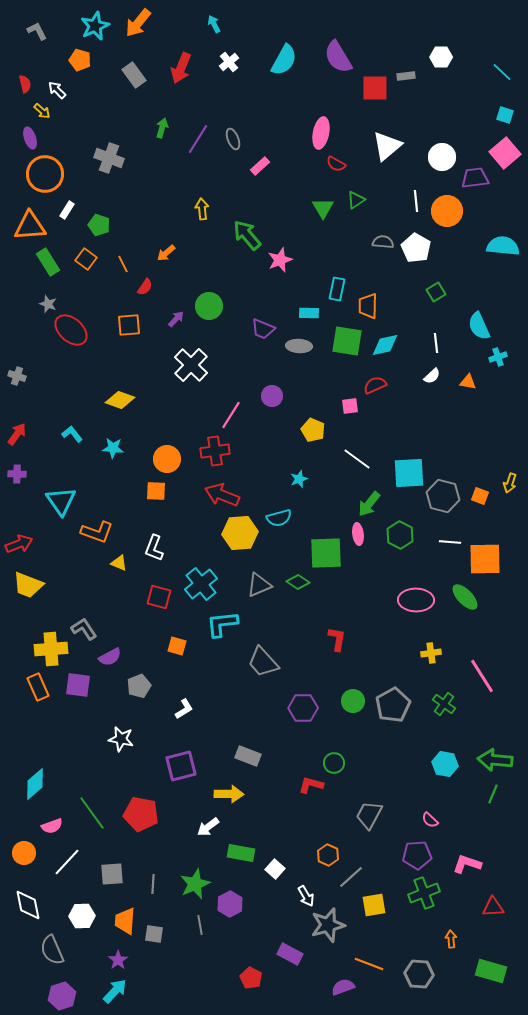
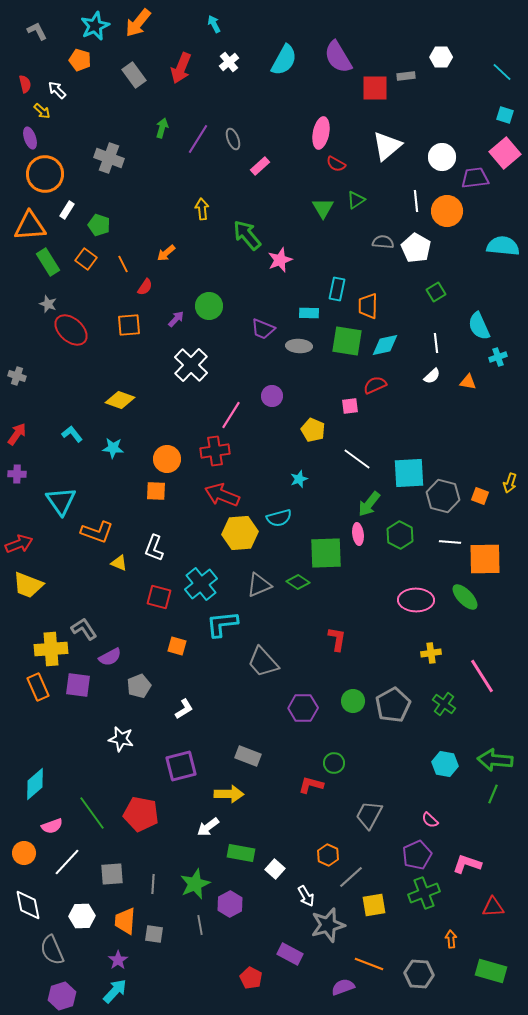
purple pentagon at (417, 855): rotated 20 degrees counterclockwise
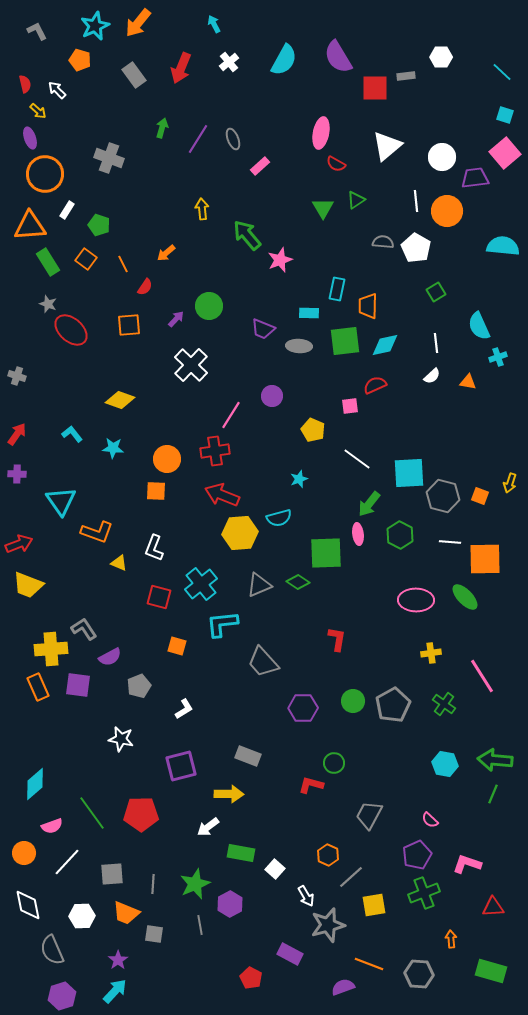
yellow arrow at (42, 111): moved 4 px left
green square at (347, 341): moved 2 px left; rotated 16 degrees counterclockwise
red pentagon at (141, 814): rotated 12 degrees counterclockwise
orange trapezoid at (125, 921): moved 1 px right, 8 px up; rotated 72 degrees counterclockwise
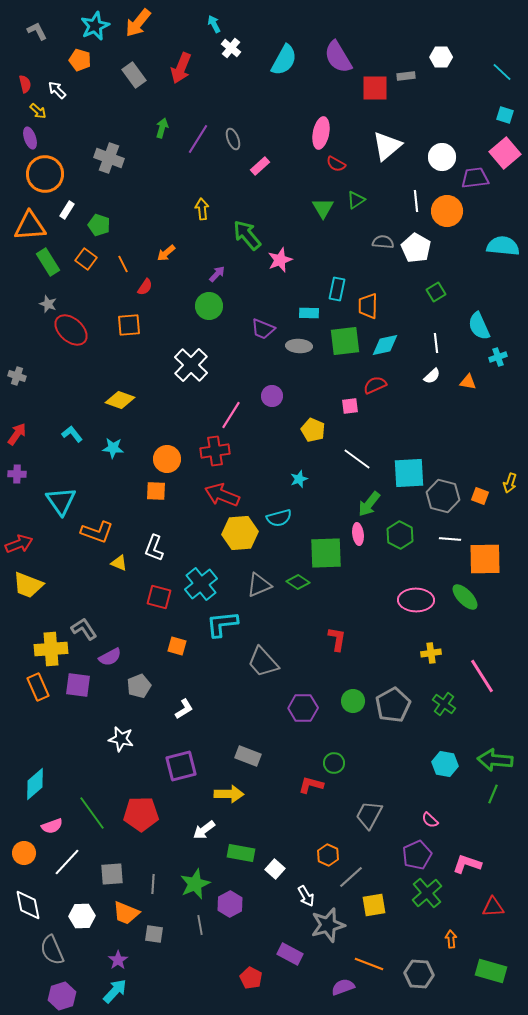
white cross at (229, 62): moved 2 px right, 14 px up; rotated 12 degrees counterclockwise
purple arrow at (176, 319): moved 41 px right, 45 px up
white line at (450, 542): moved 3 px up
white arrow at (208, 827): moved 4 px left, 3 px down
green cross at (424, 893): moved 3 px right; rotated 20 degrees counterclockwise
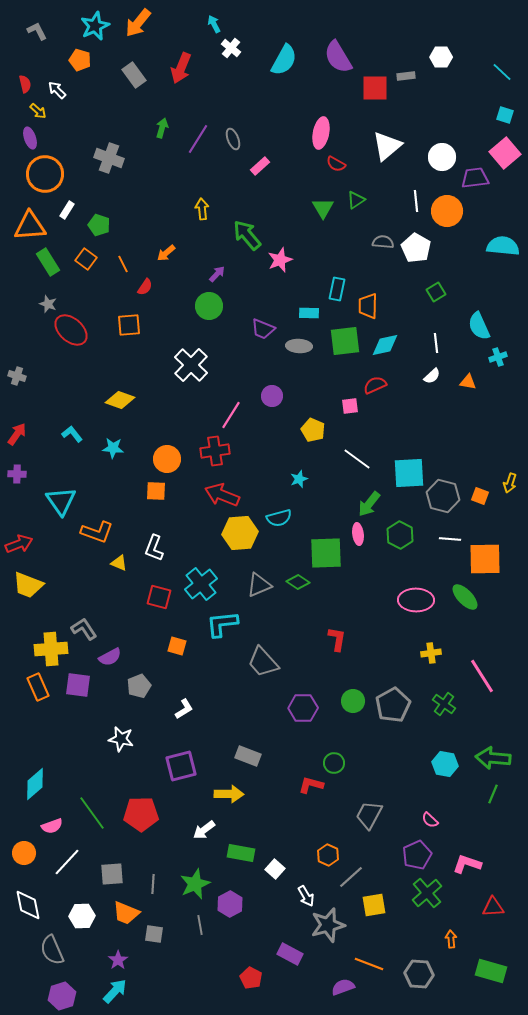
green arrow at (495, 760): moved 2 px left, 2 px up
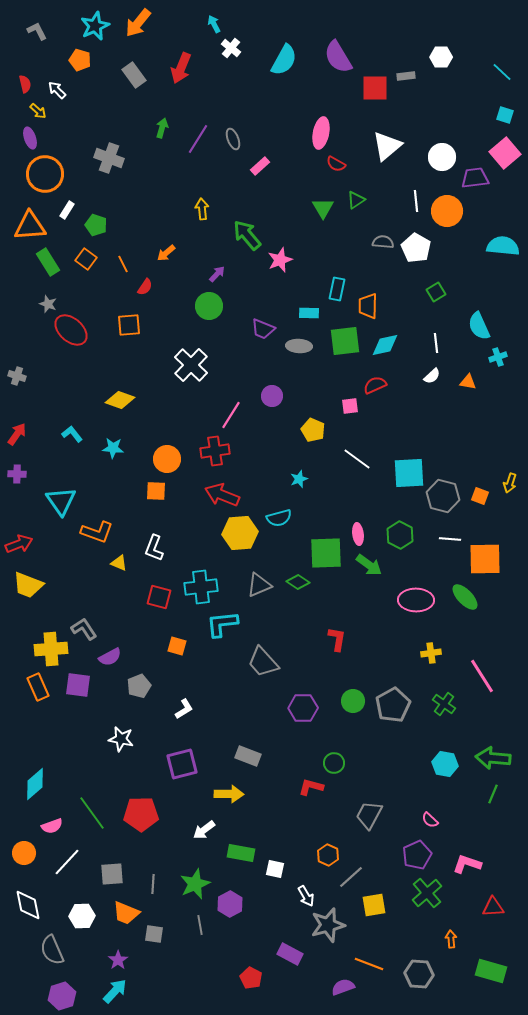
green pentagon at (99, 225): moved 3 px left
green arrow at (369, 504): moved 61 px down; rotated 92 degrees counterclockwise
cyan cross at (201, 584): moved 3 px down; rotated 32 degrees clockwise
purple square at (181, 766): moved 1 px right, 2 px up
red L-shape at (311, 785): moved 2 px down
white square at (275, 869): rotated 30 degrees counterclockwise
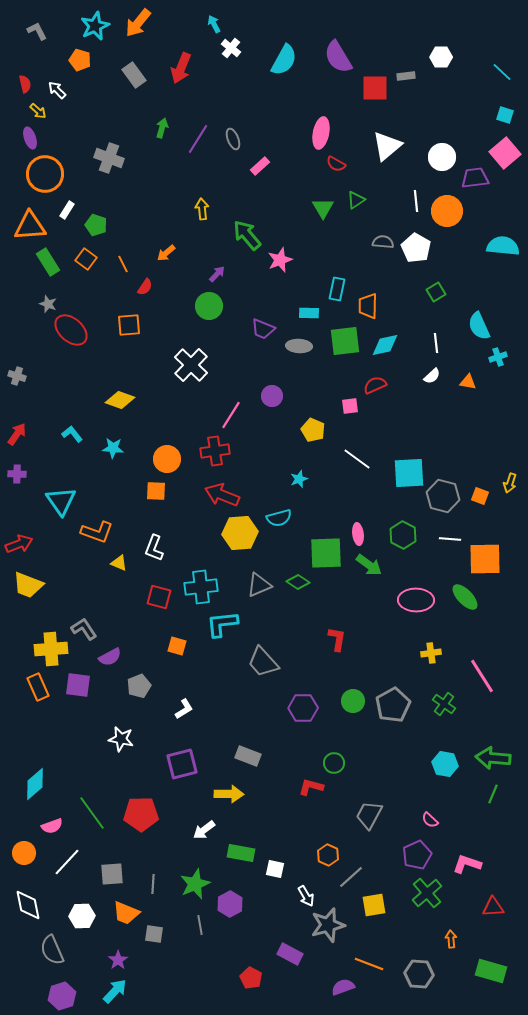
green hexagon at (400, 535): moved 3 px right
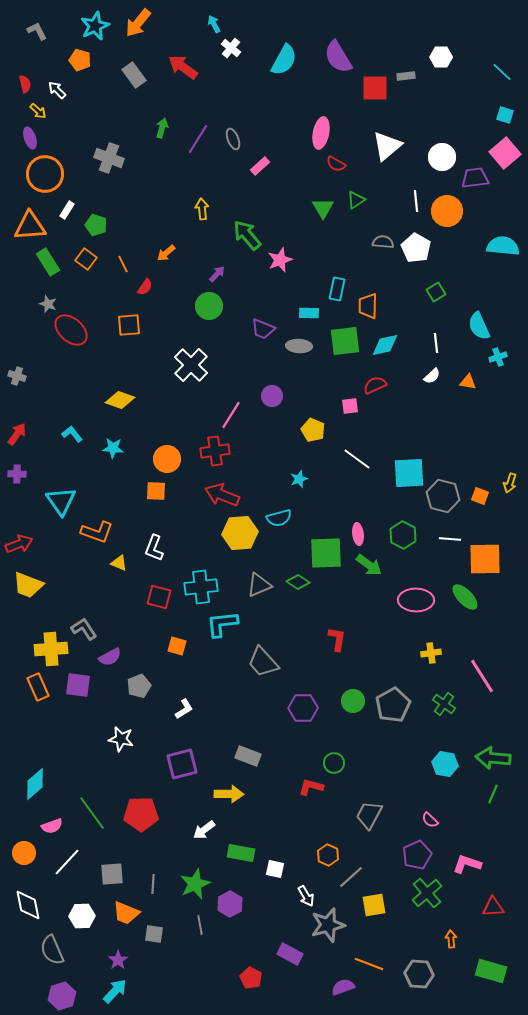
red arrow at (181, 68): moved 2 px right, 1 px up; rotated 104 degrees clockwise
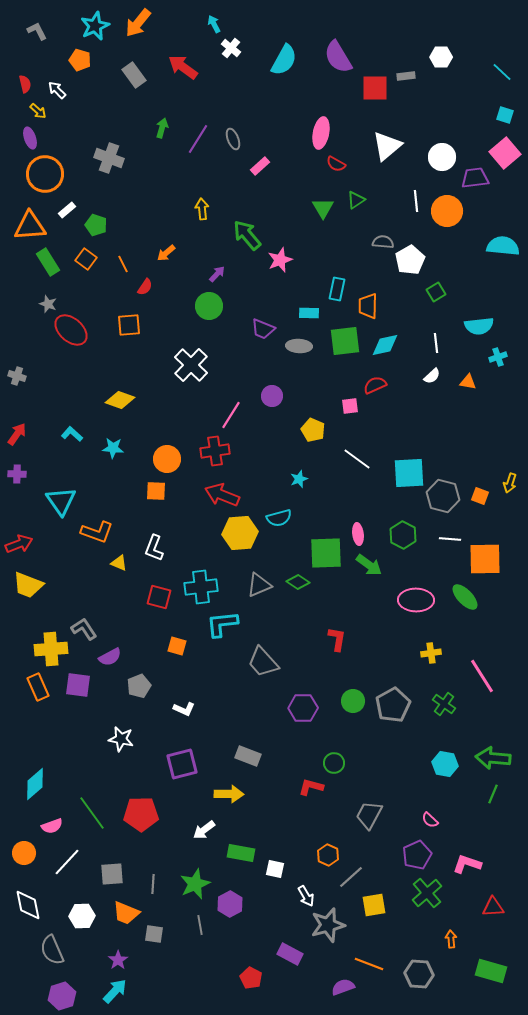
white rectangle at (67, 210): rotated 18 degrees clockwise
white pentagon at (416, 248): moved 6 px left, 12 px down; rotated 12 degrees clockwise
cyan semicircle at (479, 326): rotated 72 degrees counterclockwise
cyan L-shape at (72, 434): rotated 10 degrees counterclockwise
white L-shape at (184, 709): rotated 55 degrees clockwise
